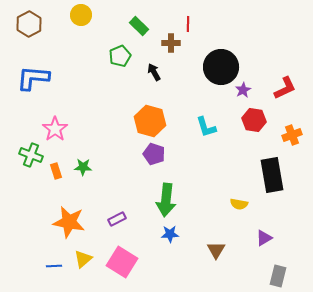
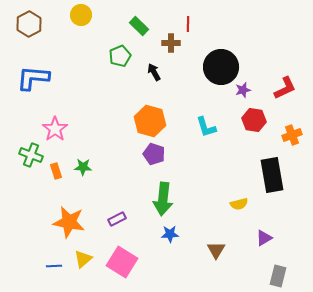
purple star: rotated 14 degrees clockwise
green arrow: moved 3 px left, 1 px up
yellow semicircle: rotated 24 degrees counterclockwise
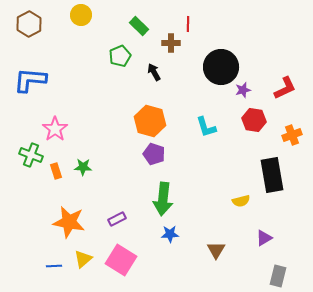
blue L-shape: moved 3 px left, 2 px down
yellow semicircle: moved 2 px right, 3 px up
pink square: moved 1 px left, 2 px up
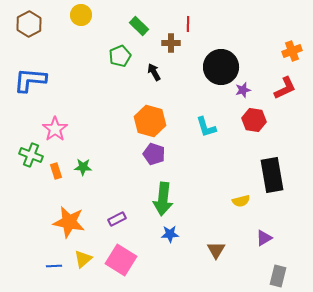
orange cross: moved 84 px up
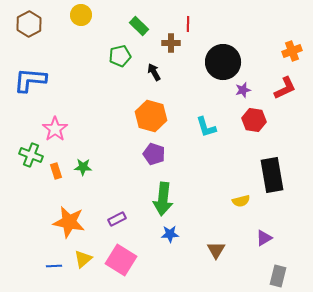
green pentagon: rotated 10 degrees clockwise
black circle: moved 2 px right, 5 px up
orange hexagon: moved 1 px right, 5 px up
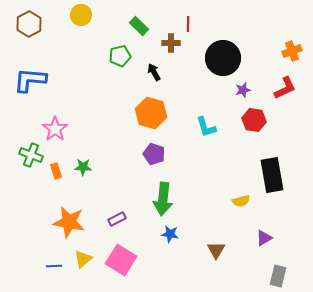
black circle: moved 4 px up
orange hexagon: moved 3 px up
blue star: rotated 12 degrees clockwise
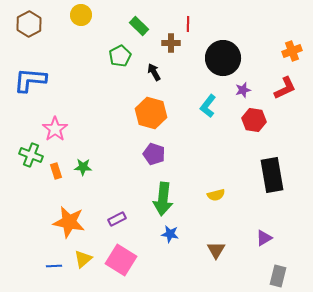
green pentagon: rotated 15 degrees counterclockwise
cyan L-shape: moved 2 px right, 21 px up; rotated 55 degrees clockwise
yellow semicircle: moved 25 px left, 6 px up
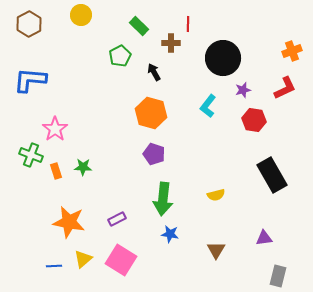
black rectangle: rotated 20 degrees counterclockwise
purple triangle: rotated 24 degrees clockwise
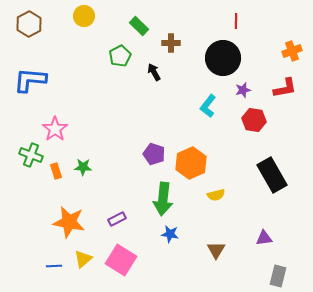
yellow circle: moved 3 px right, 1 px down
red line: moved 48 px right, 3 px up
red L-shape: rotated 15 degrees clockwise
orange hexagon: moved 40 px right, 50 px down; rotated 20 degrees clockwise
